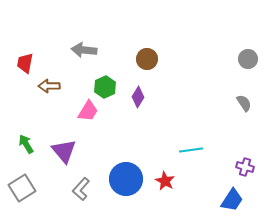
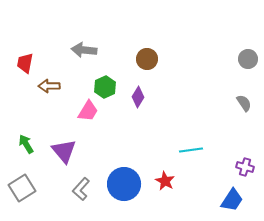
blue circle: moved 2 px left, 5 px down
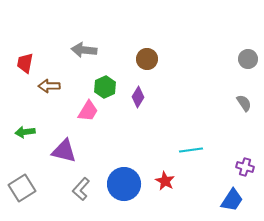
green arrow: moved 1 px left, 12 px up; rotated 66 degrees counterclockwise
purple triangle: rotated 36 degrees counterclockwise
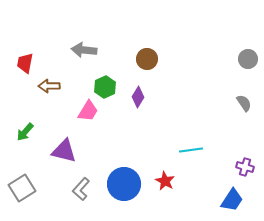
green arrow: rotated 42 degrees counterclockwise
